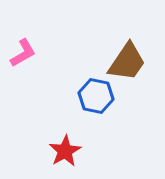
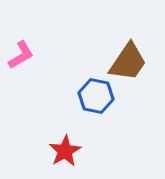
pink L-shape: moved 2 px left, 2 px down
brown trapezoid: moved 1 px right
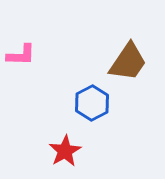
pink L-shape: rotated 32 degrees clockwise
blue hexagon: moved 4 px left, 7 px down; rotated 20 degrees clockwise
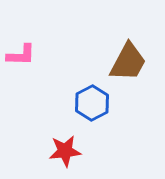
brown trapezoid: rotated 6 degrees counterclockwise
red star: rotated 24 degrees clockwise
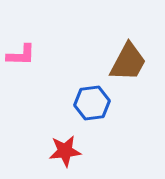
blue hexagon: rotated 20 degrees clockwise
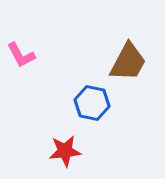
pink L-shape: rotated 60 degrees clockwise
blue hexagon: rotated 20 degrees clockwise
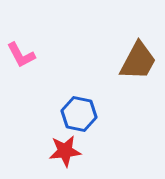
brown trapezoid: moved 10 px right, 1 px up
blue hexagon: moved 13 px left, 11 px down
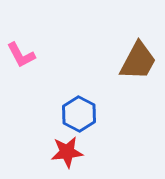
blue hexagon: rotated 16 degrees clockwise
red star: moved 2 px right, 1 px down
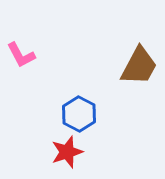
brown trapezoid: moved 1 px right, 5 px down
red star: rotated 12 degrees counterclockwise
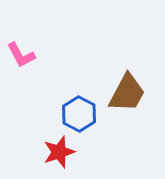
brown trapezoid: moved 12 px left, 27 px down
red star: moved 8 px left
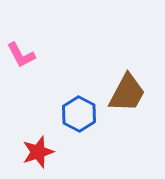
red star: moved 21 px left
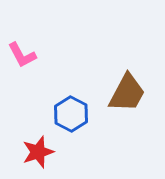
pink L-shape: moved 1 px right
blue hexagon: moved 8 px left
